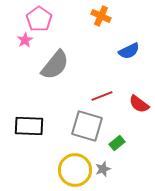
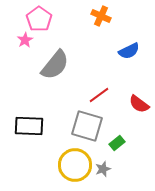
red line: moved 3 px left, 1 px up; rotated 15 degrees counterclockwise
yellow circle: moved 5 px up
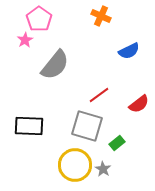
red semicircle: rotated 75 degrees counterclockwise
gray star: rotated 21 degrees counterclockwise
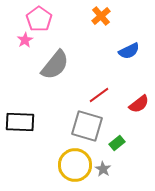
orange cross: rotated 24 degrees clockwise
black rectangle: moved 9 px left, 4 px up
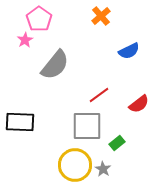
gray square: rotated 16 degrees counterclockwise
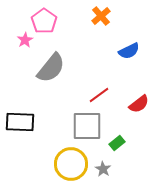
pink pentagon: moved 5 px right, 2 px down
gray semicircle: moved 4 px left, 3 px down
yellow circle: moved 4 px left, 1 px up
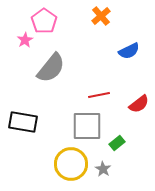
red line: rotated 25 degrees clockwise
black rectangle: moved 3 px right; rotated 8 degrees clockwise
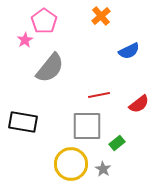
gray semicircle: moved 1 px left
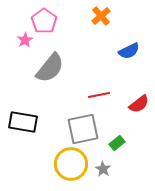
gray square: moved 4 px left, 3 px down; rotated 12 degrees counterclockwise
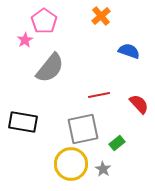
blue semicircle: rotated 135 degrees counterclockwise
red semicircle: rotated 95 degrees counterclockwise
